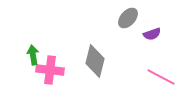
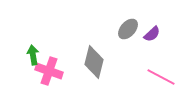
gray ellipse: moved 11 px down
purple semicircle: rotated 24 degrees counterclockwise
gray diamond: moved 1 px left, 1 px down
pink cross: moved 1 px left, 1 px down; rotated 12 degrees clockwise
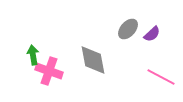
gray diamond: moved 1 px left, 2 px up; rotated 24 degrees counterclockwise
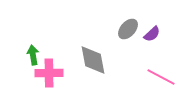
pink cross: moved 2 px down; rotated 20 degrees counterclockwise
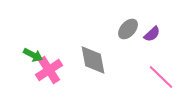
green arrow: rotated 126 degrees clockwise
pink cross: moved 3 px up; rotated 32 degrees counterclockwise
pink line: rotated 16 degrees clockwise
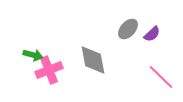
green arrow: rotated 12 degrees counterclockwise
pink cross: rotated 12 degrees clockwise
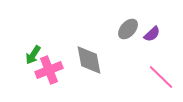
green arrow: rotated 108 degrees clockwise
gray diamond: moved 4 px left
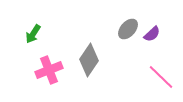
green arrow: moved 21 px up
gray diamond: rotated 44 degrees clockwise
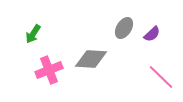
gray ellipse: moved 4 px left, 1 px up; rotated 10 degrees counterclockwise
gray diamond: moved 2 px right, 1 px up; rotated 60 degrees clockwise
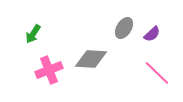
pink line: moved 4 px left, 4 px up
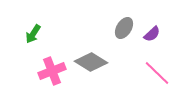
gray diamond: moved 3 px down; rotated 28 degrees clockwise
pink cross: moved 3 px right, 1 px down
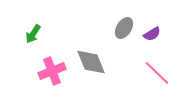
purple semicircle: rotated 12 degrees clockwise
gray diamond: rotated 36 degrees clockwise
